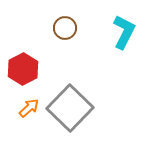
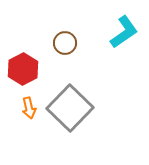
brown circle: moved 15 px down
cyan L-shape: rotated 28 degrees clockwise
orange arrow: rotated 120 degrees clockwise
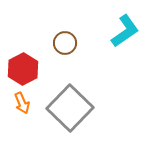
cyan L-shape: moved 1 px right, 1 px up
orange arrow: moved 7 px left, 5 px up; rotated 10 degrees counterclockwise
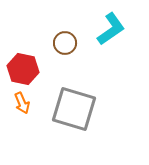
cyan L-shape: moved 14 px left, 2 px up
red hexagon: rotated 20 degrees counterclockwise
gray square: moved 4 px right, 1 px down; rotated 27 degrees counterclockwise
